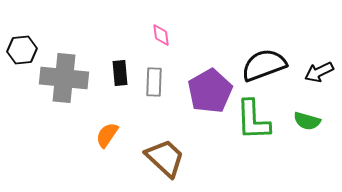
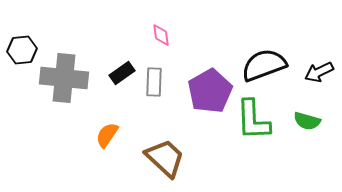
black rectangle: moved 2 px right; rotated 60 degrees clockwise
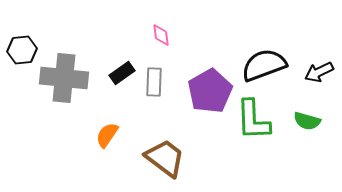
brown trapezoid: rotated 6 degrees counterclockwise
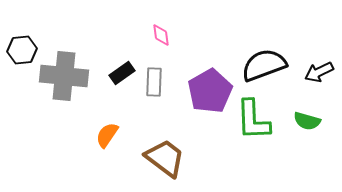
gray cross: moved 2 px up
